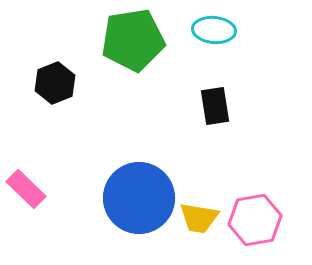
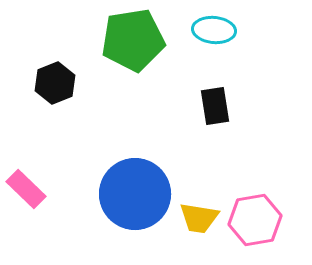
blue circle: moved 4 px left, 4 px up
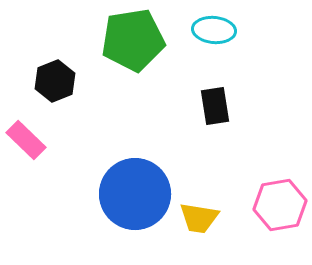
black hexagon: moved 2 px up
pink rectangle: moved 49 px up
pink hexagon: moved 25 px right, 15 px up
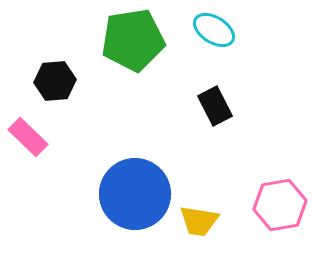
cyan ellipse: rotated 27 degrees clockwise
black hexagon: rotated 18 degrees clockwise
black rectangle: rotated 18 degrees counterclockwise
pink rectangle: moved 2 px right, 3 px up
yellow trapezoid: moved 3 px down
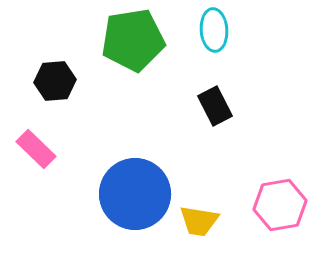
cyan ellipse: rotated 54 degrees clockwise
pink rectangle: moved 8 px right, 12 px down
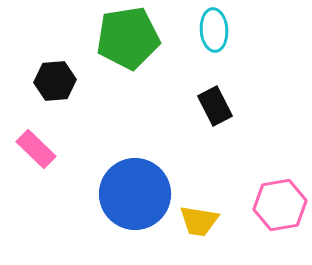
green pentagon: moved 5 px left, 2 px up
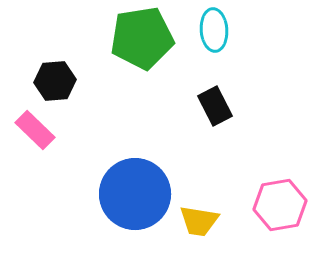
green pentagon: moved 14 px right
pink rectangle: moved 1 px left, 19 px up
